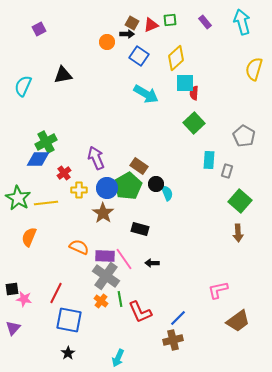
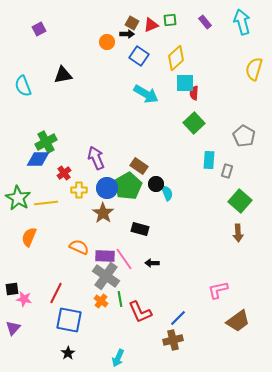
cyan semicircle at (23, 86): rotated 45 degrees counterclockwise
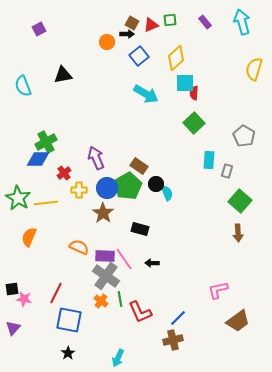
blue square at (139, 56): rotated 18 degrees clockwise
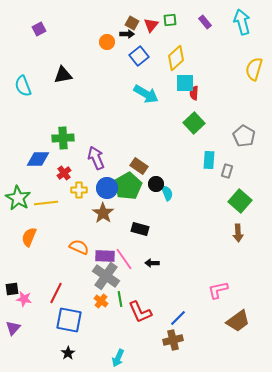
red triangle at (151, 25): rotated 28 degrees counterclockwise
green cross at (46, 142): moved 17 px right, 4 px up; rotated 25 degrees clockwise
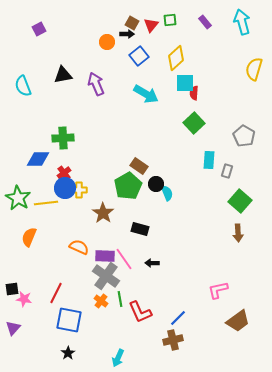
purple arrow at (96, 158): moved 74 px up
blue circle at (107, 188): moved 42 px left
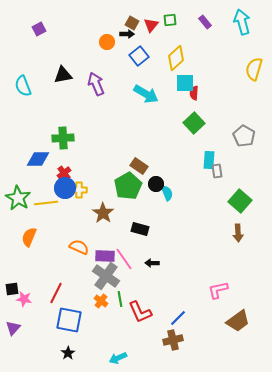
gray rectangle at (227, 171): moved 10 px left; rotated 24 degrees counterclockwise
cyan arrow at (118, 358): rotated 42 degrees clockwise
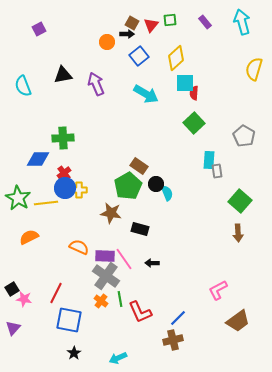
brown star at (103, 213): moved 8 px right; rotated 25 degrees counterclockwise
orange semicircle at (29, 237): rotated 42 degrees clockwise
black square at (12, 289): rotated 24 degrees counterclockwise
pink L-shape at (218, 290): rotated 15 degrees counterclockwise
black star at (68, 353): moved 6 px right
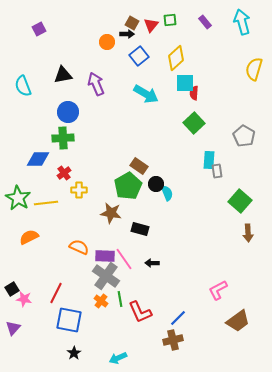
blue circle at (65, 188): moved 3 px right, 76 px up
brown arrow at (238, 233): moved 10 px right
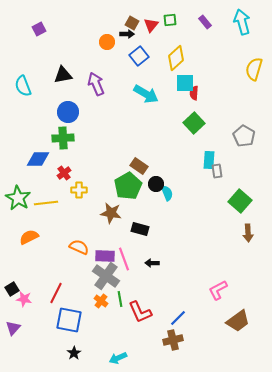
pink line at (124, 259): rotated 15 degrees clockwise
